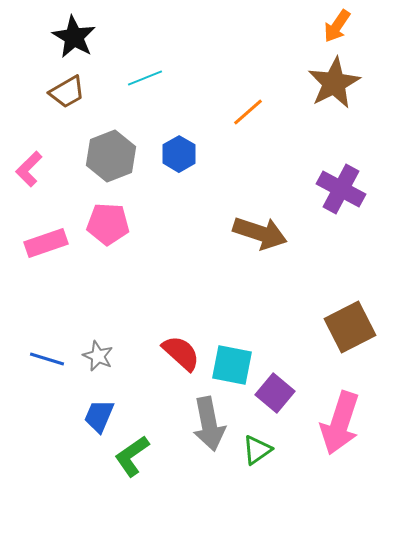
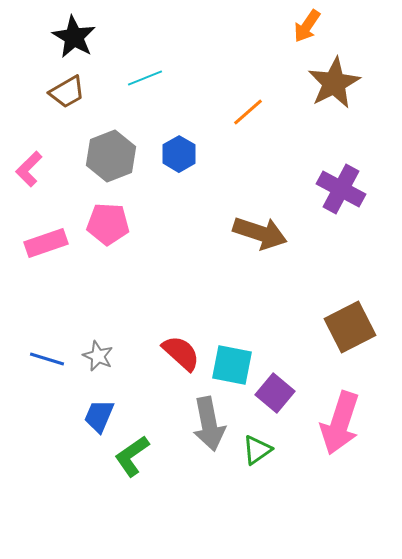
orange arrow: moved 30 px left
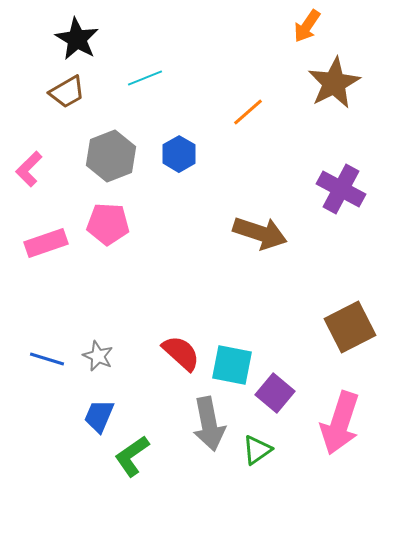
black star: moved 3 px right, 2 px down
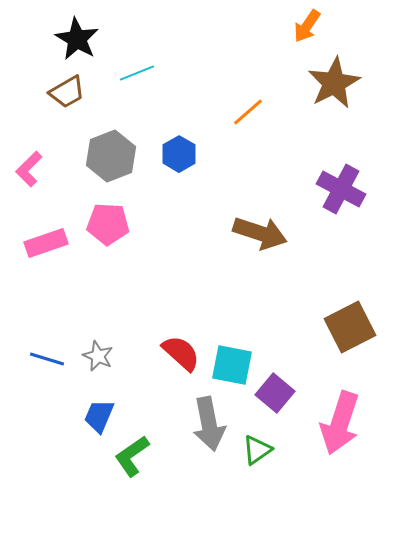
cyan line: moved 8 px left, 5 px up
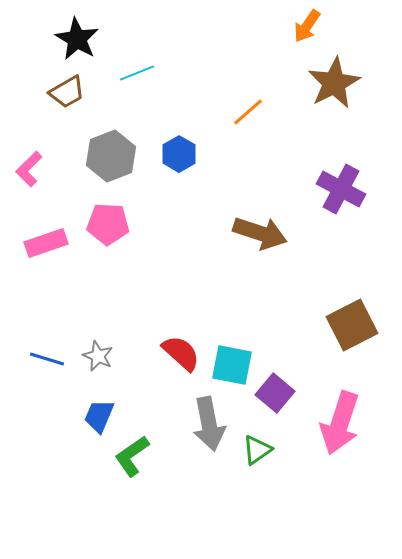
brown square: moved 2 px right, 2 px up
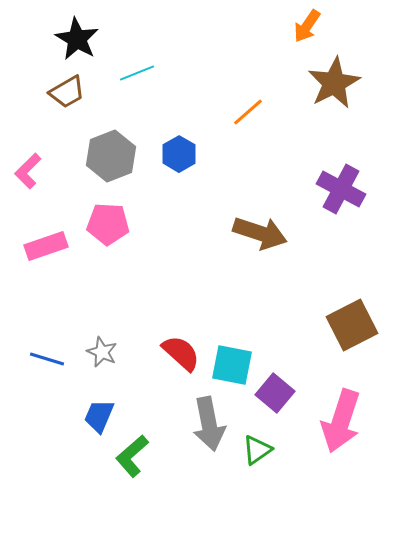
pink L-shape: moved 1 px left, 2 px down
pink rectangle: moved 3 px down
gray star: moved 4 px right, 4 px up
pink arrow: moved 1 px right, 2 px up
green L-shape: rotated 6 degrees counterclockwise
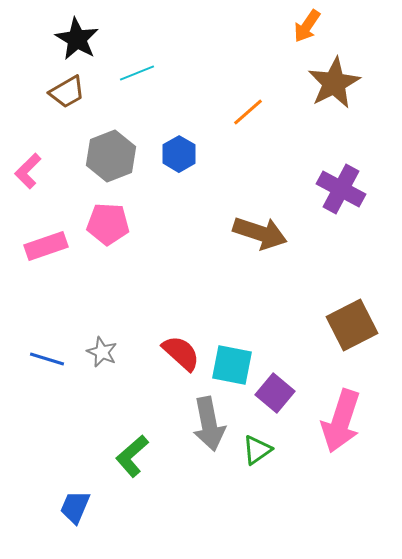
blue trapezoid: moved 24 px left, 91 px down
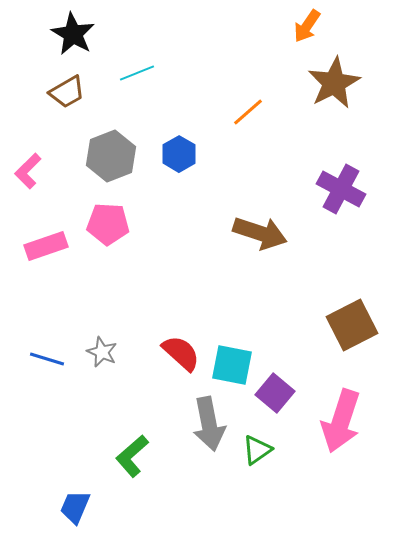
black star: moved 4 px left, 5 px up
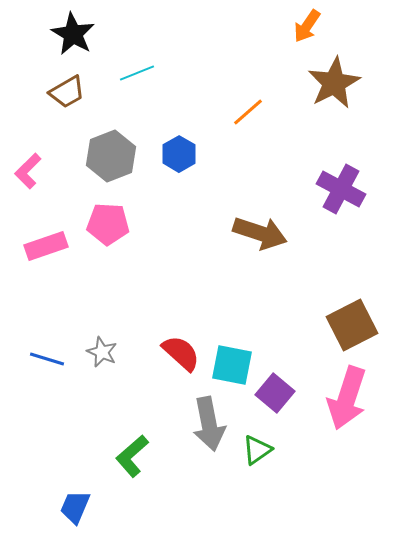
pink arrow: moved 6 px right, 23 px up
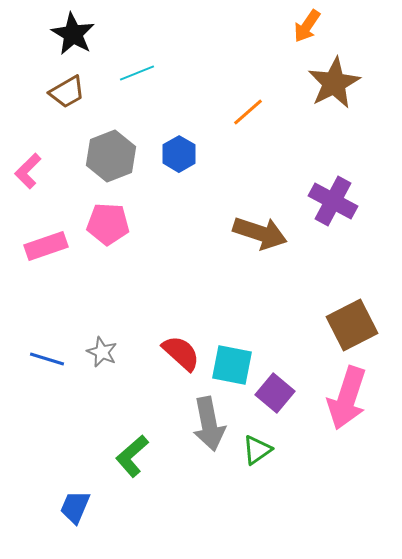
purple cross: moved 8 px left, 12 px down
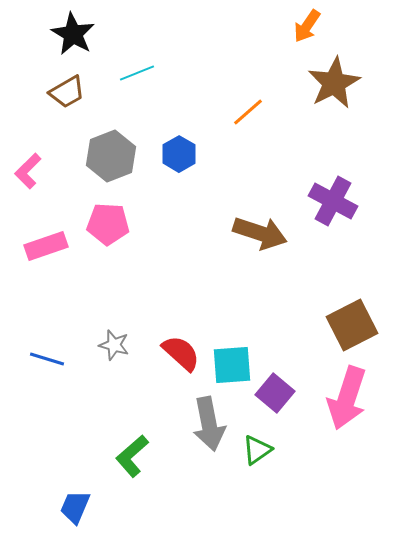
gray star: moved 12 px right, 7 px up; rotated 8 degrees counterclockwise
cyan square: rotated 15 degrees counterclockwise
